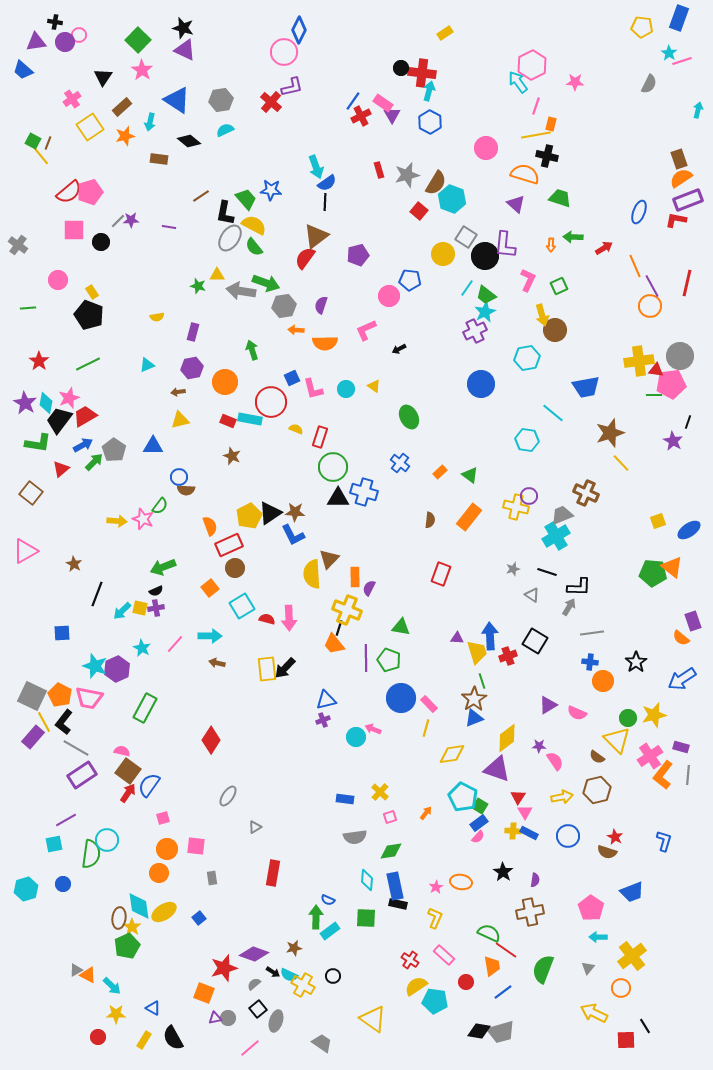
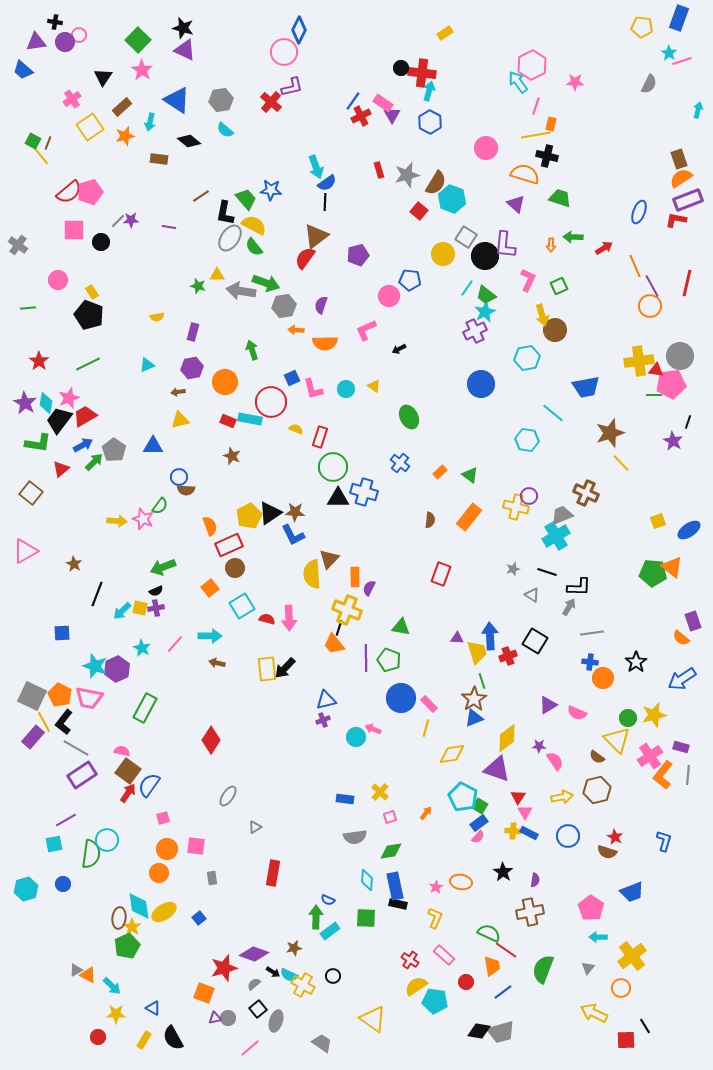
cyan semicircle at (225, 130): rotated 114 degrees counterclockwise
orange circle at (603, 681): moved 3 px up
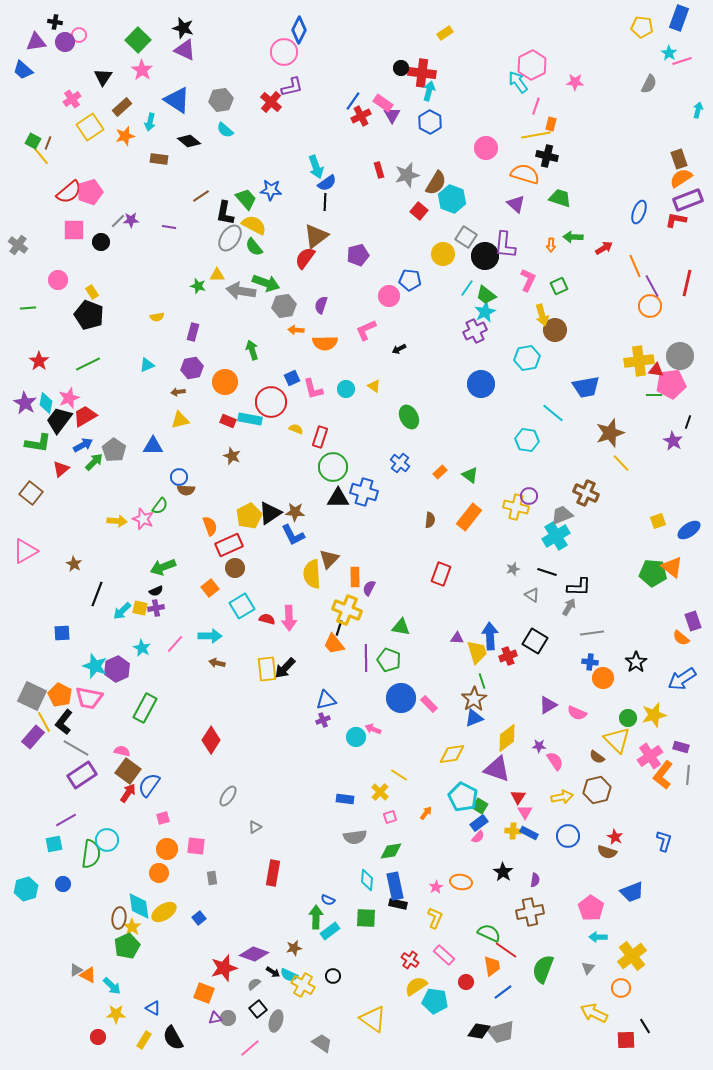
yellow line at (426, 728): moved 27 px left, 47 px down; rotated 72 degrees counterclockwise
